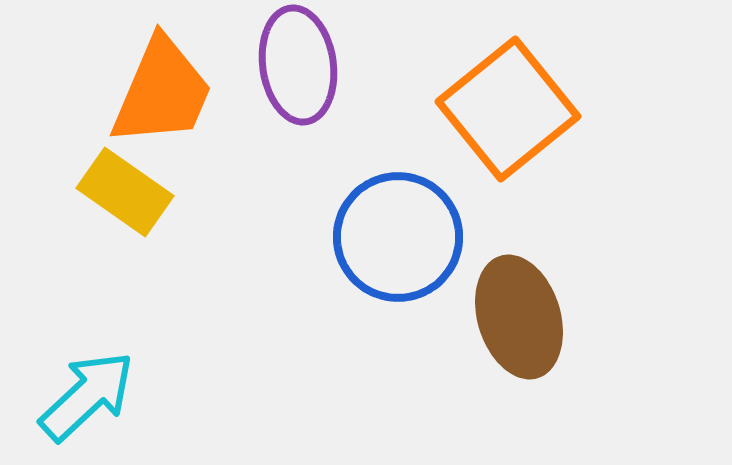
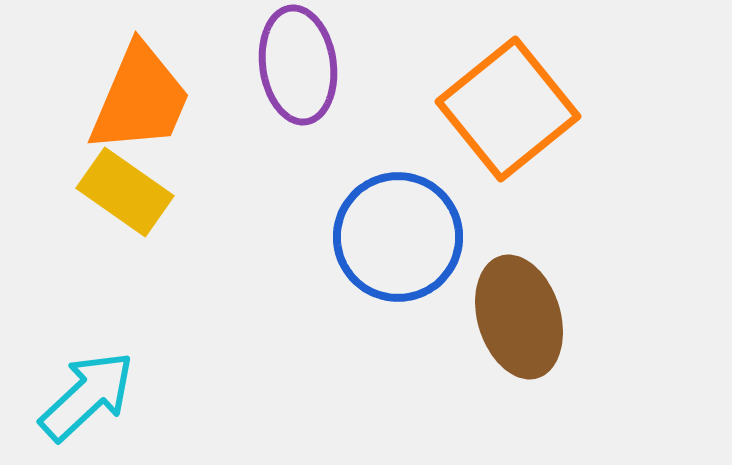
orange trapezoid: moved 22 px left, 7 px down
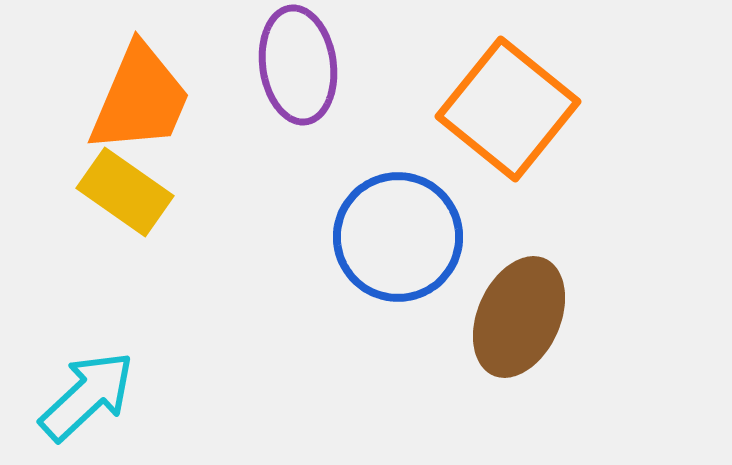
orange square: rotated 12 degrees counterclockwise
brown ellipse: rotated 41 degrees clockwise
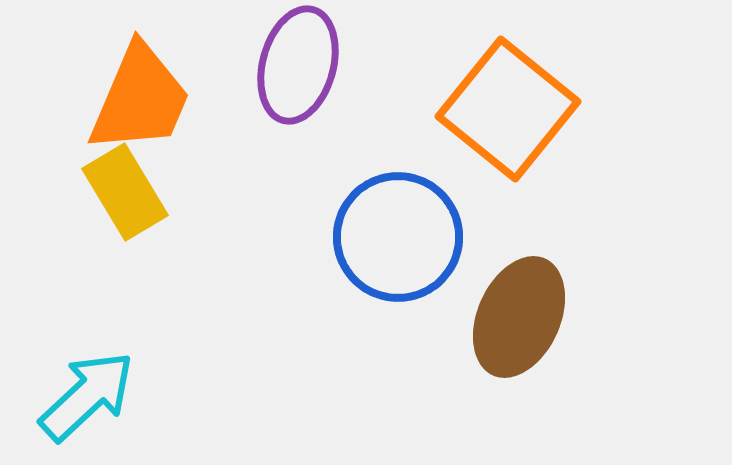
purple ellipse: rotated 23 degrees clockwise
yellow rectangle: rotated 24 degrees clockwise
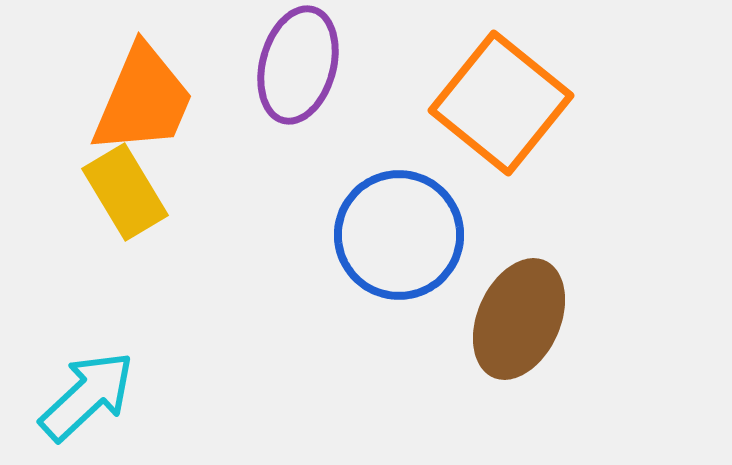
orange trapezoid: moved 3 px right, 1 px down
orange square: moved 7 px left, 6 px up
blue circle: moved 1 px right, 2 px up
brown ellipse: moved 2 px down
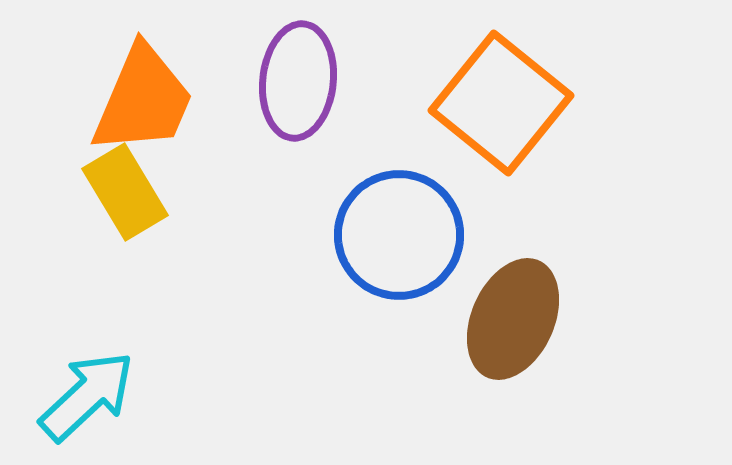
purple ellipse: moved 16 px down; rotated 9 degrees counterclockwise
brown ellipse: moved 6 px left
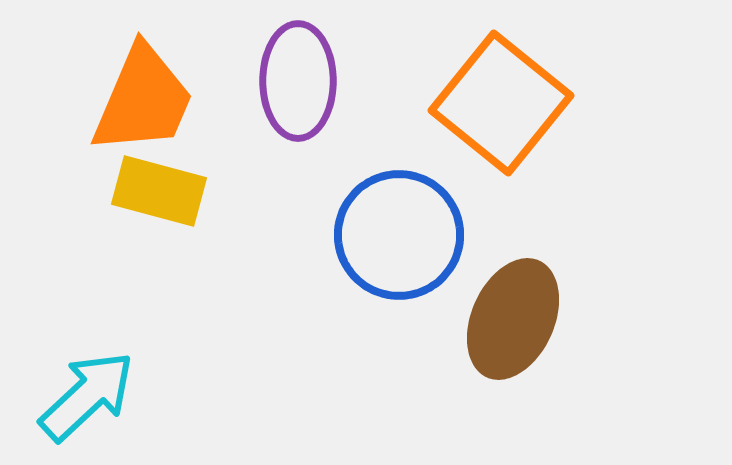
purple ellipse: rotated 6 degrees counterclockwise
yellow rectangle: moved 34 px right, 1 px up; rotated 44 degrees counterclockwise
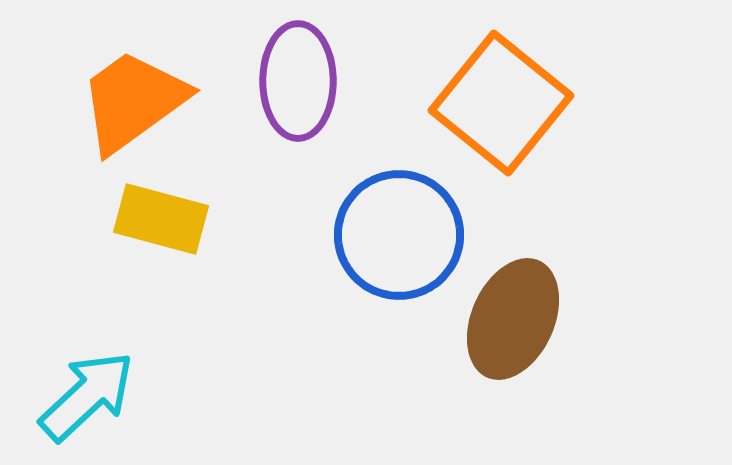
orange trapezoid: moved 10 px left, 1 px down; rotated 149 degrees counterclockwise
yellow rectangle: moved 2 px right, 28 px down
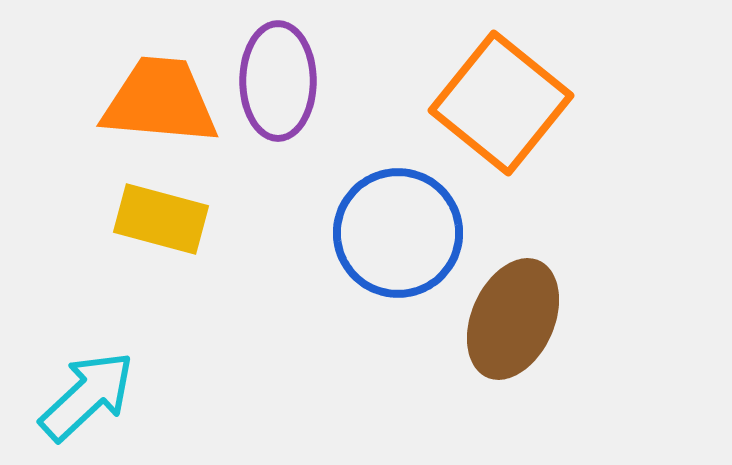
purple ellipse: moved 20 px left
orange trapezoid: moved 27 px right; rotated 41 degrees clockwise
blue circle: moved 1 px left, 2 px up
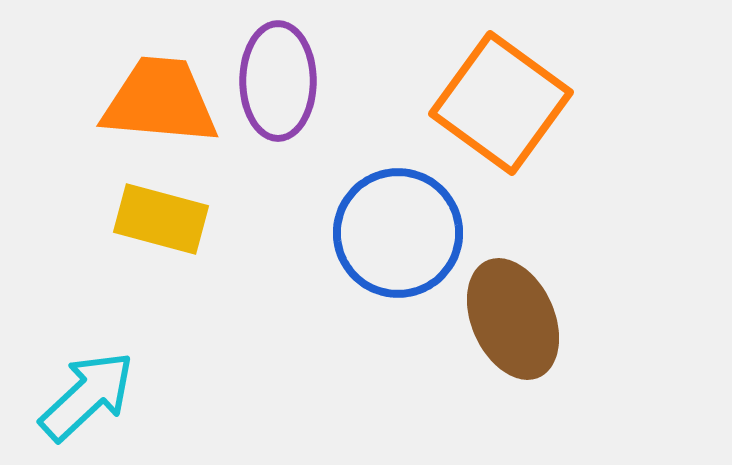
orange square: rotated 3 degrees counterclockwise
brown ellipse: rotated 48 degrees counterclockwise
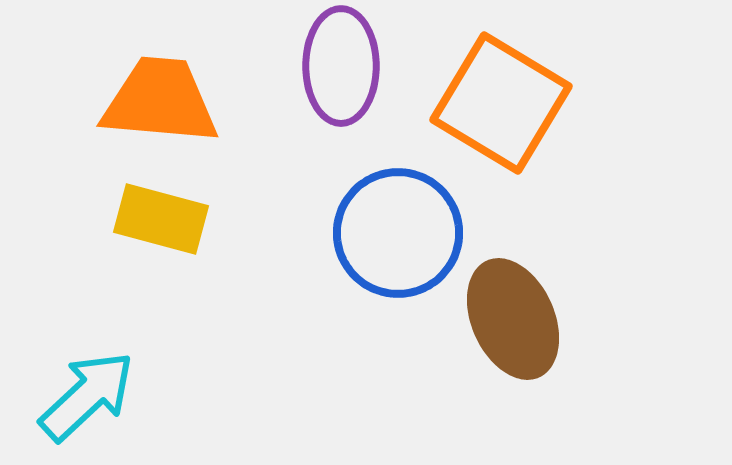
purple ellipse: moved 63 px right, 15 px up
orange square: rotated 5 degrees counterclockwise
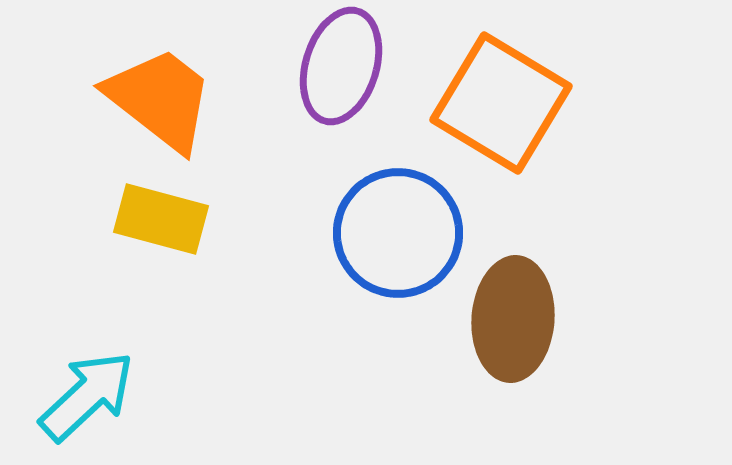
purple ellipse: rotated 17 degrees clockwise
orange trapezoid: moved 2 px up; rotated 33 degrees clockwise
brown ellipse: rotated 28 degrees clockwise
